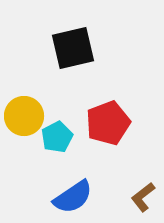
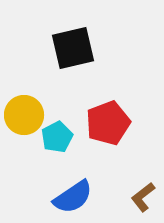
yellow circle: moved 1 px up
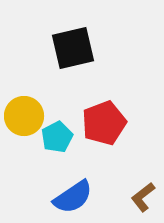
yellow circle: moved 1 px down
red pentagon: moved 4 px left
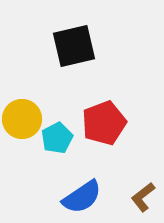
black square: moved 1 px right, 2 px up
yellow circle: moved 2 px left, 3 px down
cyan pentagon: moved 1 px down
blue semicircle: moved 9 px right
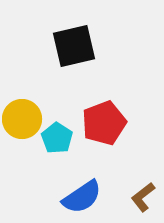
cyan pentagon: rotated 12 degrees counterclockwise
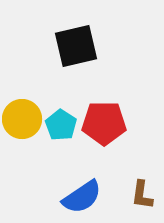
black square: moved 2 px right
red pentagon: rotated 21 degrees clockwise
cyan pentagon: moved 4 px right, 13 px up
brown L-shape: moved 1 px left, 2 px up; rotated 44 degrees counterclockwise
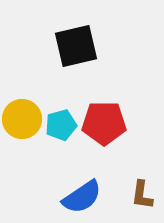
cyan pentagon: rotated 24 degrees clockwise
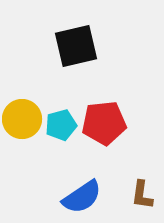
red pentagon: rotated 6 degrees counterclockwise
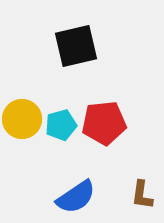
blue semicircle: moved 6 px left
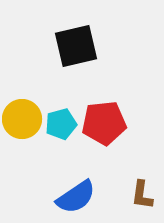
cyan pentagon: moved 1 px up
